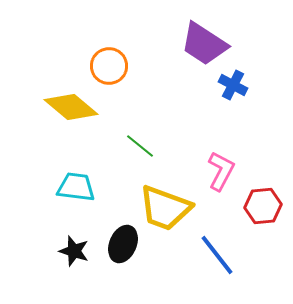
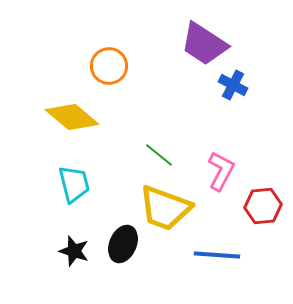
yellow diamond: moved 1 px right, 10 px down
green line: moved 19 px right, 9 px down
cyan trapezoid: moved 2 px left, 3 px up; rotated 69 degrees clockwise
blue line: rotated 48 degrees counterclockwise
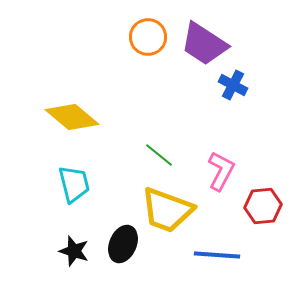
orange circle: moved 39 px right, 29 px up
yellow trapezoid: moved 2 px right, 2 px down
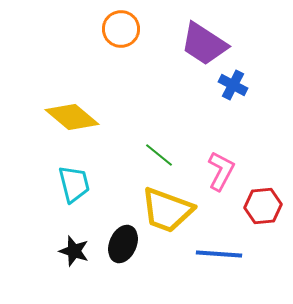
orange circle: moved 27 px left, 8 px up
blue line: moved 2 px right, 1 px up
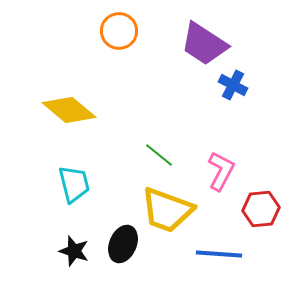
orange circle: moved 2 px left, 2 px down
yellow diamond: moved 3 px left, 7 px up
red hexagon: moved 2 px left, 3 px down
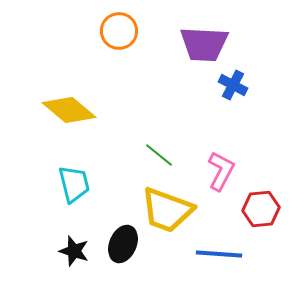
purple trapezoid: rotated 30 degrees counterclockwise
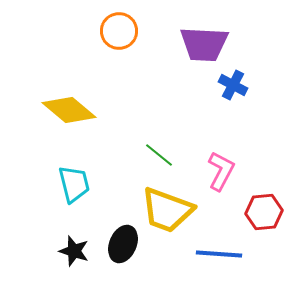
red hexagon: moved 3 px right, 3 px down
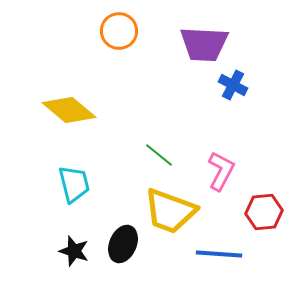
yellow trapezoid: moved 3 px right, 1 px down
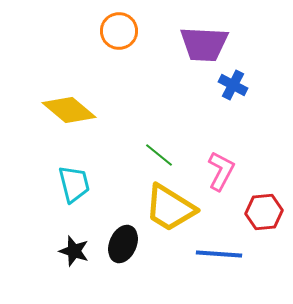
yellow trapezoid: moved 3 px up; rotated 12 degrees clockwise
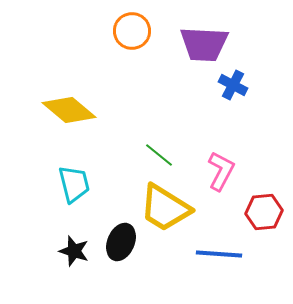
orange circle: moved 13 px right
yellow trapezoid: moved 5 px left
black ellipse: moved 2 px left, 2 px up
